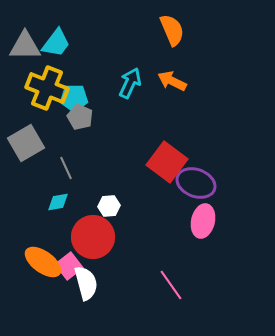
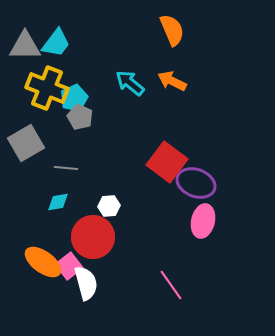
cyan arrow: rotated 76 degrees counterclockwise
cyan pentagon: rotated 24 degrees counterclockwise
gray line: rotated 60 degrees counterclockwise
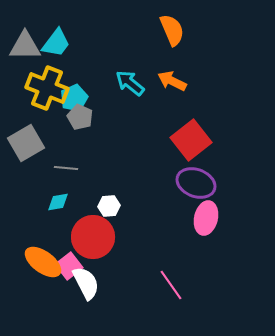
red square: moved 24 px right, 22 px up; rotated 15 degrees clockwise
pink ellipse: moved 3 px right, 3 px up
white semicircle: rotated 12 degrees counterclockwise
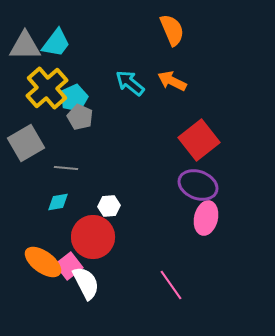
yellow cross: rotated 27 degrees clockwise
red square: moved 8 px right
purple ellipse: moved 2 px right, 2 px down
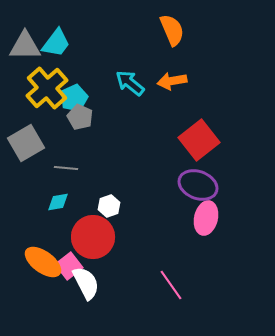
orange arrow: rotated 36 degrees counterclockwise
white hexagon: rotated 15 degrees counterclockwise
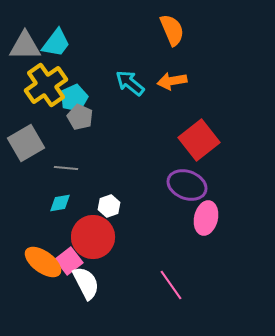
yellow cross: moved 1 px left, 3 px up; rotated 6 degrees clockwise
purple ellipse: moved 11 px left
cyan diamond: moved 2 px right, 1 px down
pink square: moved 5 px up
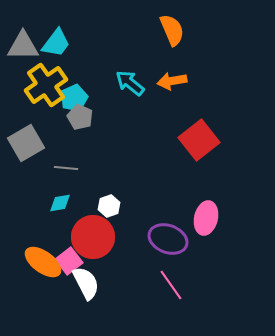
gray triangle: moved 2 px left
purple ellipse: moved 19 px left, 54 px down
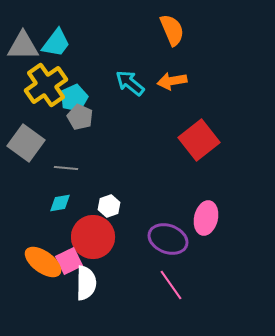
gray square: rotated 24 degrees counterclockwise
pink square: rotated 12 degrees clockwise
white semicircle: rotated 28 degrees clockwise
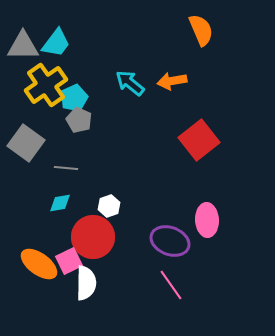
orange semicircle: moved 29 px right
gray pentagon: moved 1 px left, 3 px down
pink ellipse: moved 1 px right, 2 px down; rotated 16 degrees counterclockwise
purple ellipse: moved 2 px right, 2 px down
orange ellipse: moved 4 px left, 2 px down
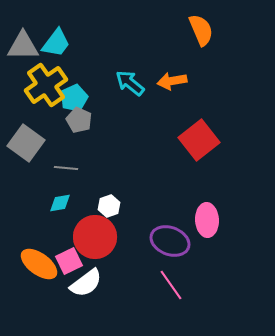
red circle: moved 2 px right
white semicircle: rotated 52 degrees clockwise
